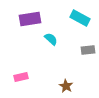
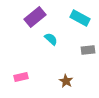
purple rectangle: moved 5 px right, 2 px up; rotated 30 degrees counterclockwise
brown star: moved 5 px up
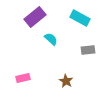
pink rectangle: moved 2 px right, 1 px down
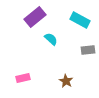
cyan rectangle: moved 2 px down
